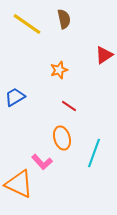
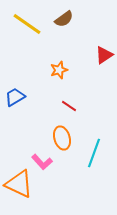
brown semicircle: rotated 66 degrees clockwise
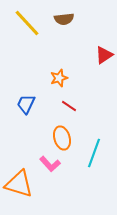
brown semicircle: rotated 30 degrees clockwise
yellow line: moved 1 px up; rotated 12 degrees clockwise
orange star: moved 8 px down
blue trapezoid: moved 11 px right, 7 px down; rotated 35 degrees counterclockwise
pink L-shape: moved 8 px right, 2 px down
orange triangle: rotated 8 degrees counterclockwise
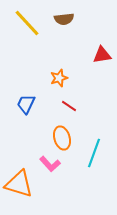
red triangle: moved 2 px left; rotated 24 degrees clockwise
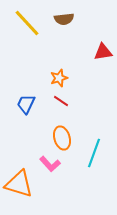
red triangle: moved 1 px right, 3 px up
red line: moved 8 px left, 5 px up
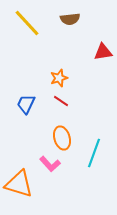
brown semicircle: moved 6 px right
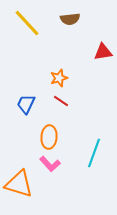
orange ellipse: moved 13 px left, 1 px up; rotated 20 degrees clockwise
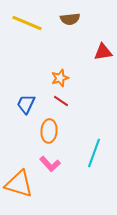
yellow line: rotated 24 degrees counterclockwise
orange star: moved 1 px right
orange ellipse: moved 6 px up
